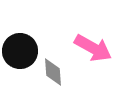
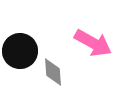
pink arrow: moved 5 px up
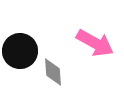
pink arrow: moved 2 px right
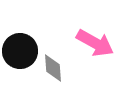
gray diamond: moved 4 px up
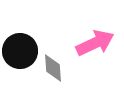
pink arrow: rotated 54 degrees counterclockwise
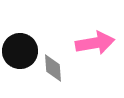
pink arrow: rotated 15 degrees clockwise
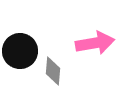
gray diamond: moved 3 px down; rotated 8 degrees clockwise
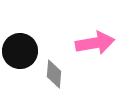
gray diamond: moved 1 px right, 3 px down
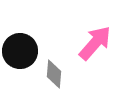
pink arrow: rotated 39 degrees counterclockwise
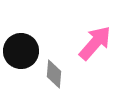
black circle: moved 1 px right
